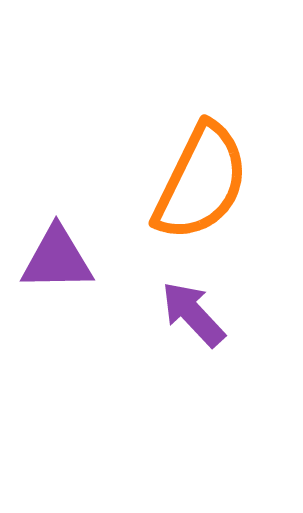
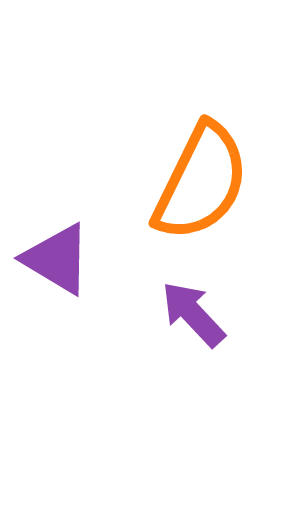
purple triangle: rotated 32 degrees clockwise
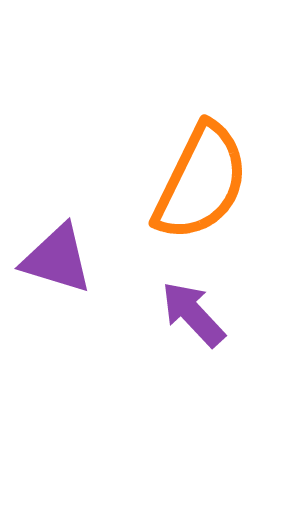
purple triangle: rotated 14 degrees counterclockwise
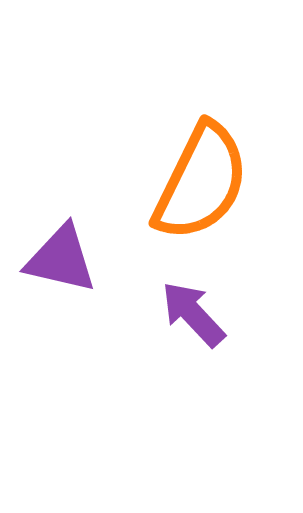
purple triangle: moved 4 px right; rotated 4 degrees counterclockwise
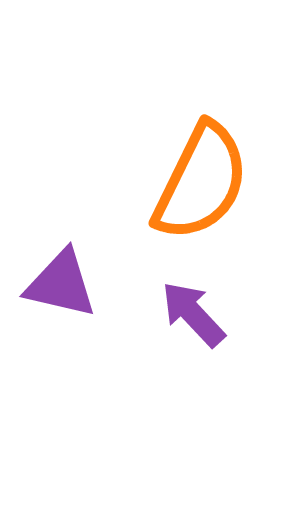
purple triangle: moved 25 px down
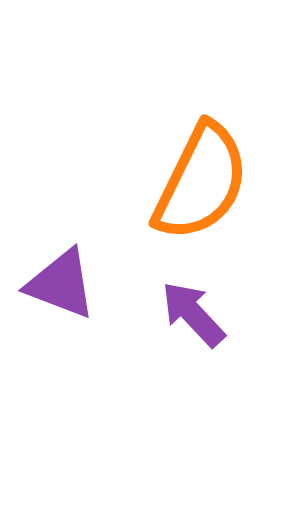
purple triangle: rotated 8 degrees clockwise
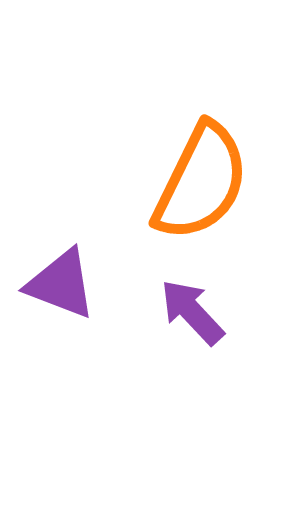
purple arrow: moved 1 px left, 2 px up
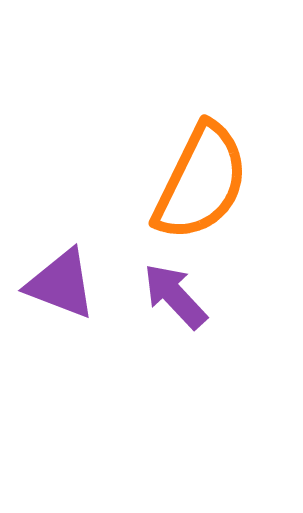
purple arrow: moved 17 px left, 16 px up
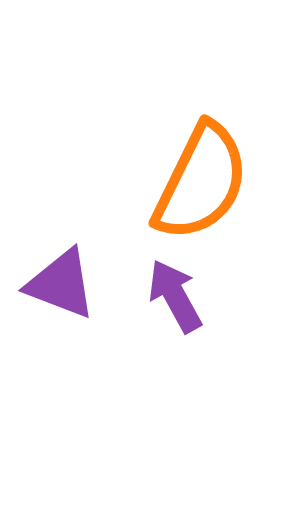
purple arrow: rotated 14 degrees clockwise
